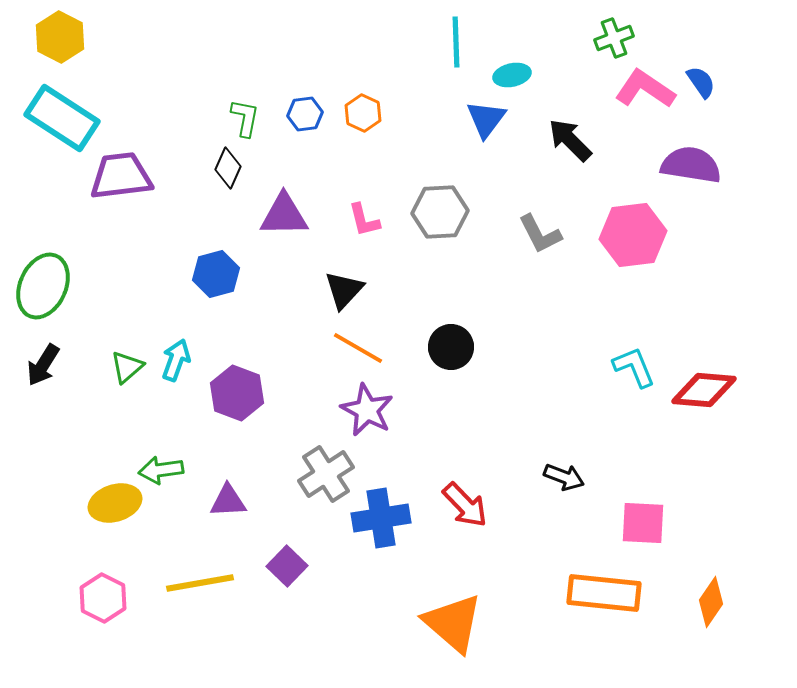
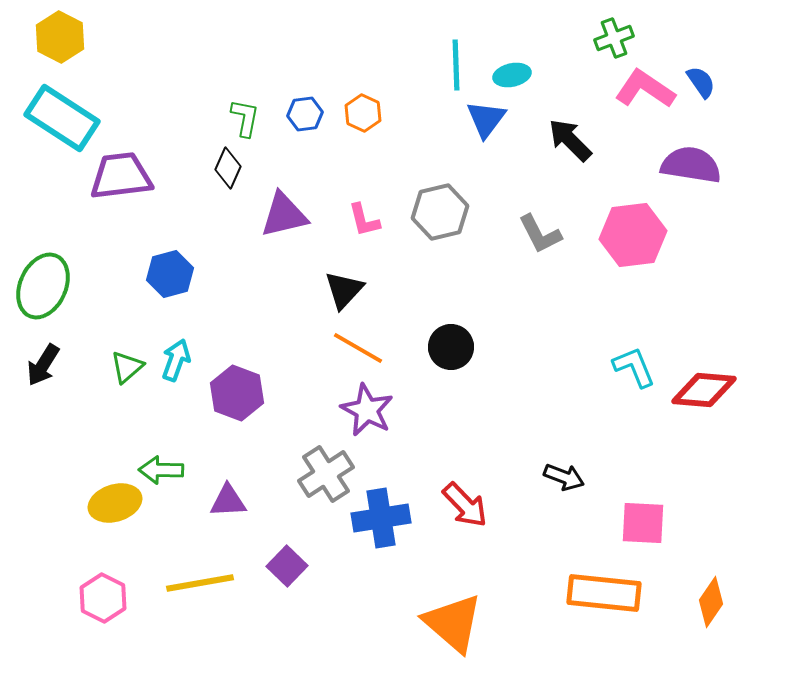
cyan line at (456, 42): moved 23 px down
gray hexagon at (440, 212): rotated 10 degrees counterclockwise
purple triangle at (284, 215): rotated 12 degrees counterclockwise
blue hexagon at (216, 274): moved 46 px left
green arrow at (161, 470): rotated 9 degrees clockwise
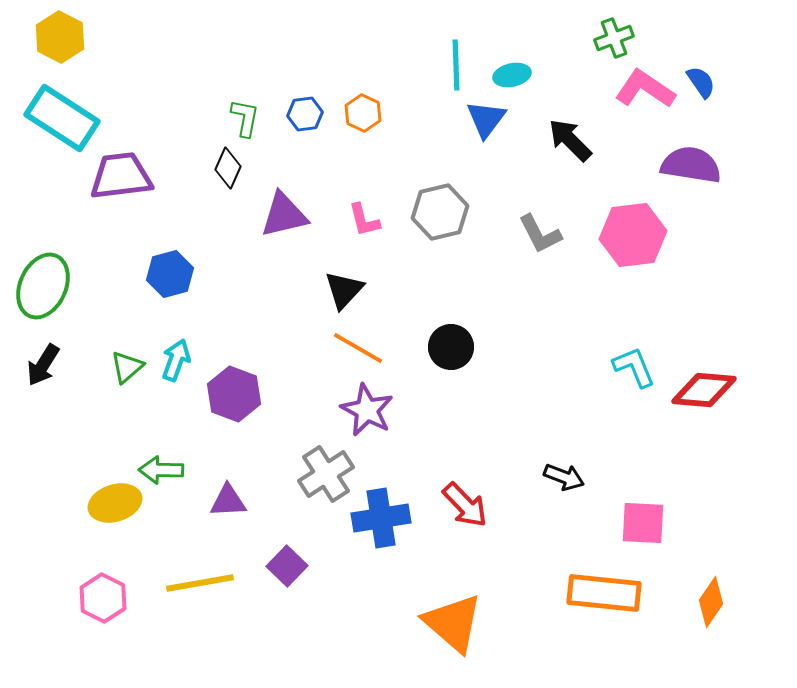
purple hexagon at (237, 393): moved 3 px left, 1 px down
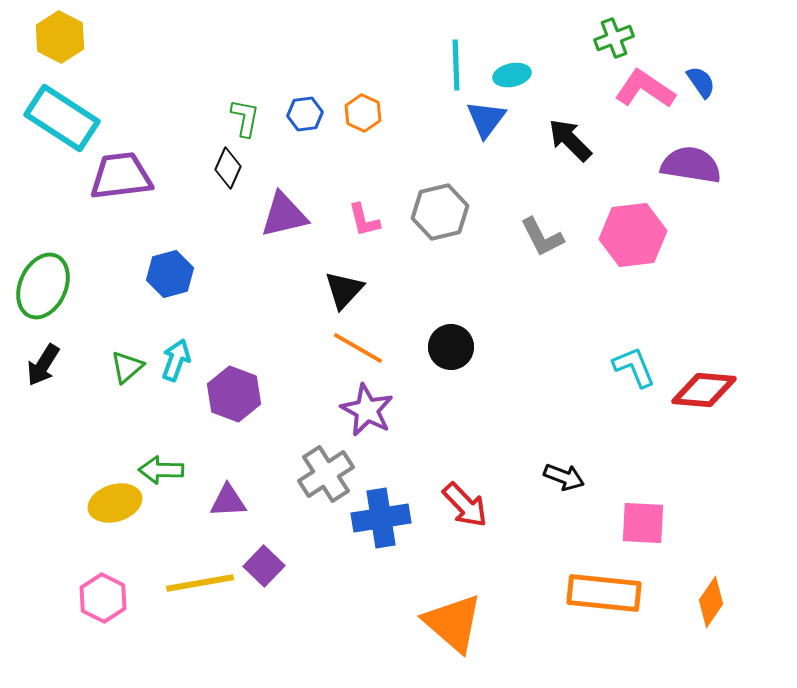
gray L-shape at (540, 234): moved 2 px right, 3 px down
purple square at (287, 566): moved 23 px left
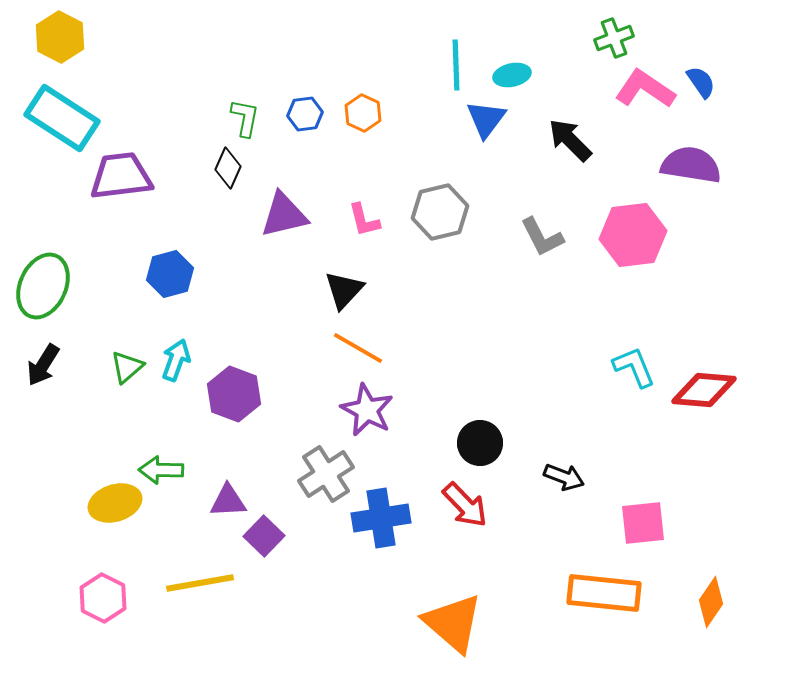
black circle at (451, 347): moved 29 px right, 96 px down
pink square at (643, 523): rotated 9 degrees counterclockwise
purple square at (264, 566): moved 30 px up
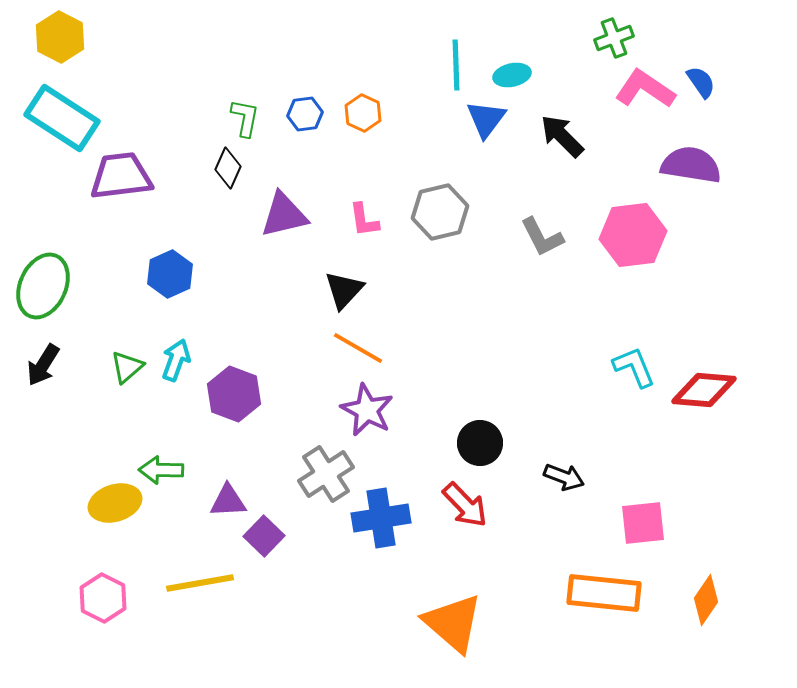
black arrow at (570, 140): moved 8 px left, 4 px up
pink L-shape at (364, 220): rotated 6 degrees clockwise
blue hexagon at (170, 274): rotated 9 degrees counterclockwise
orange diamond at (711, 602): moved 5 px left, 2 px up
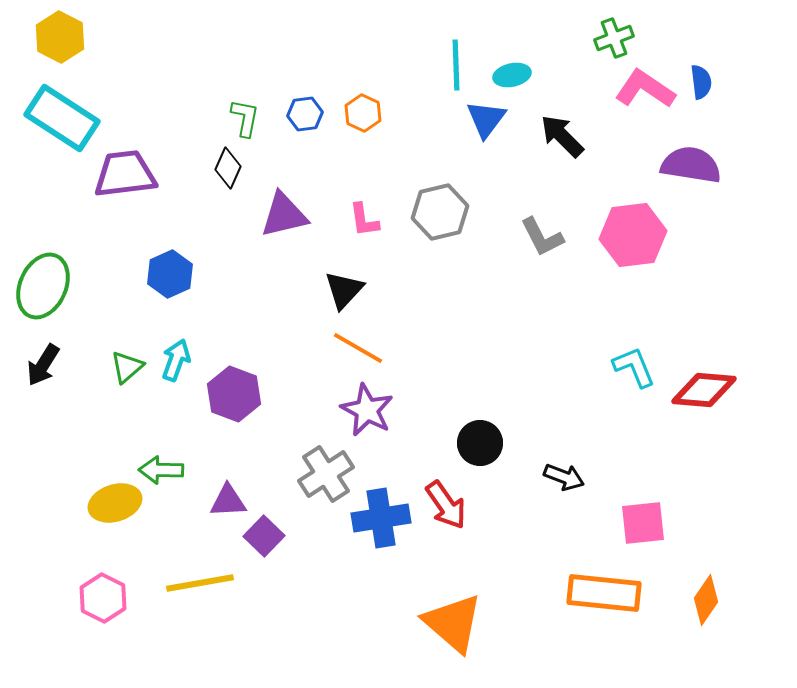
blue semicircle at (701, 82): rotated 28 degrees clockwise
purple trapezoid at (121, 176): moved 4 px right, 2 px up
red arrow at (465, 505): moved 19 px left; rotated 9 degrees clockwise
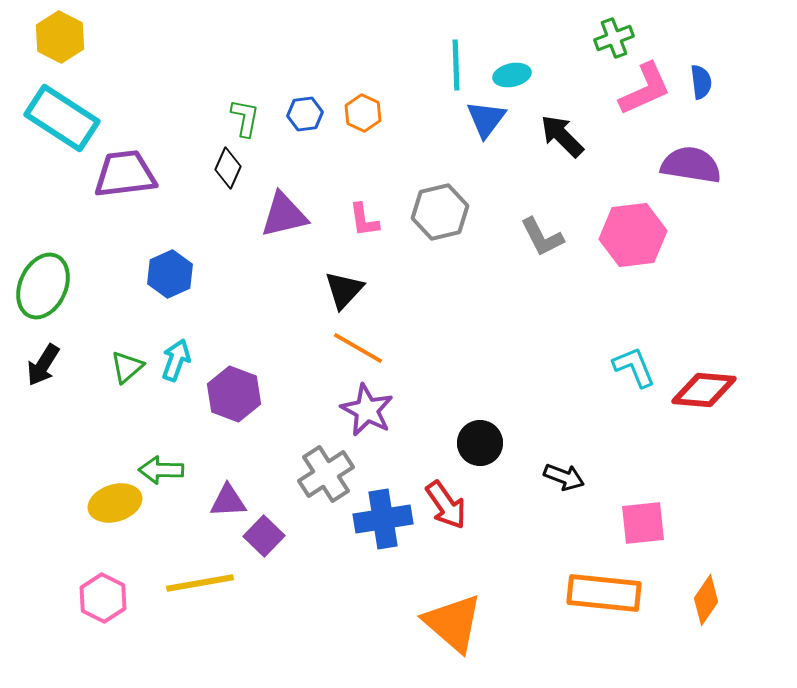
pink L-shape at (645, 89): rotated 122 degrees clockwise
blue cross at (381, 518): moved 2 px right, 1 px down
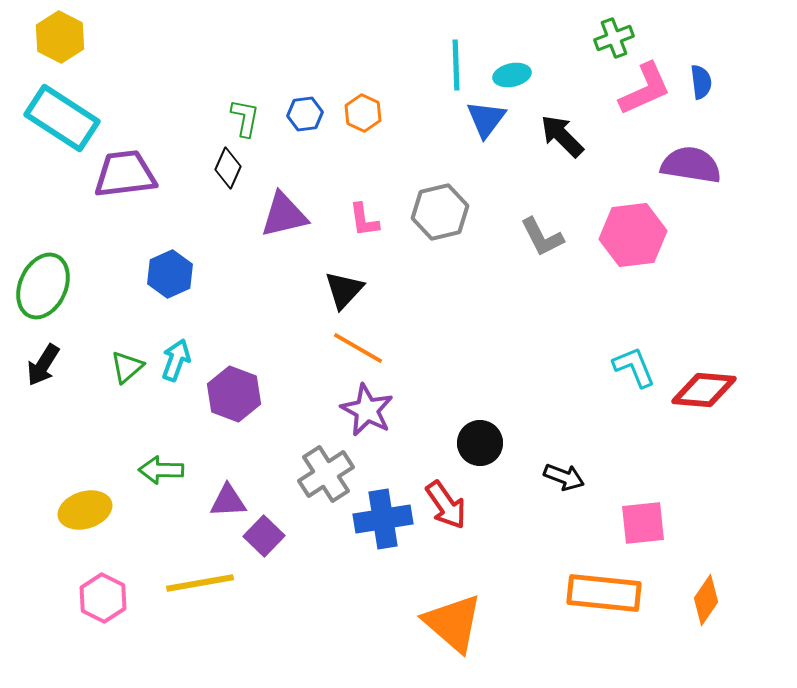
yellow ellipse at (115, 503): moved 30 px left, 7 px down
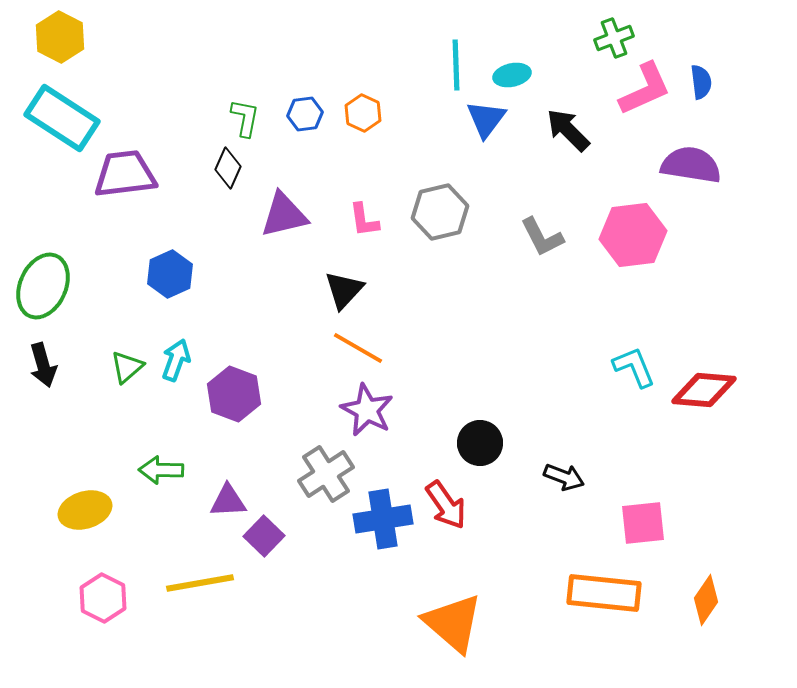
black arrow at (562, 136): moved 6 px right, 6 px up
black arrow at (43, 365): rotated 48 degrees counterclockwise
